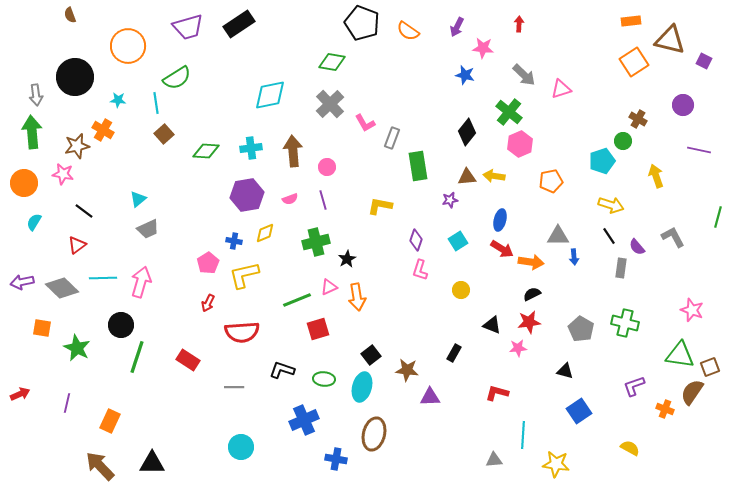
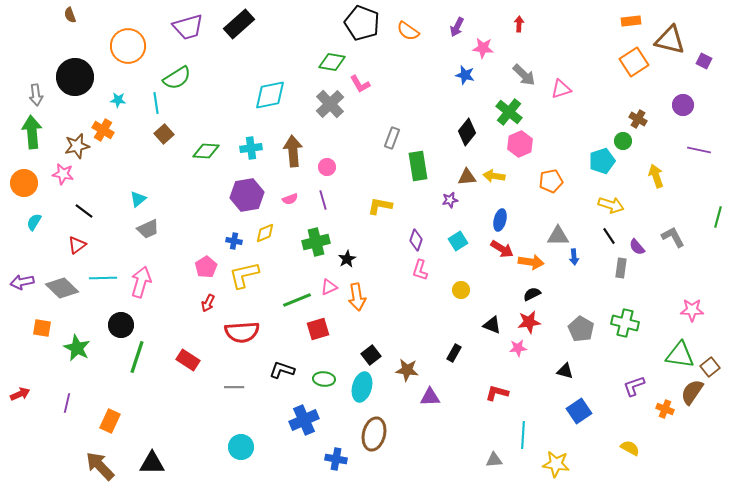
black rectangle at (239, 24): rotated 8 degrees counterclockwise
pink L-shape at (365, 123): moved 5 px left, 39 px up
pink pentagon at (208, 263): moved 2 px left, 4 px down
pink star at (692, 310): rotated 20 degrees counterclockwise
brown square at (710, 367): rotated 18 degrees counterclockwise
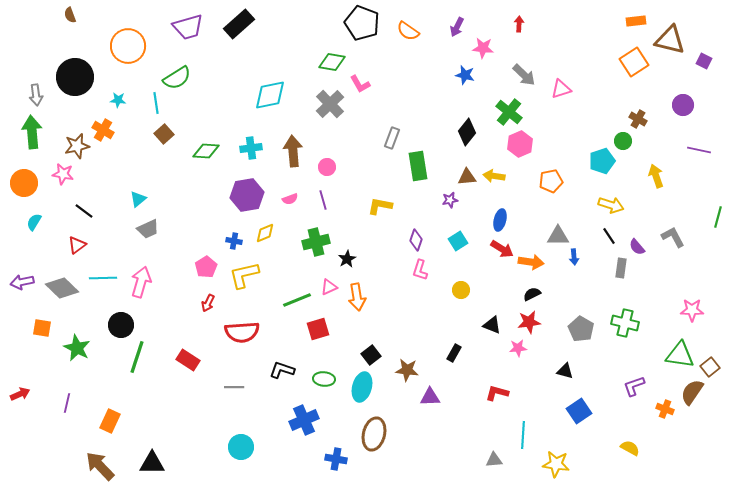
orange rectangle at (631, 21): moved 5 px right
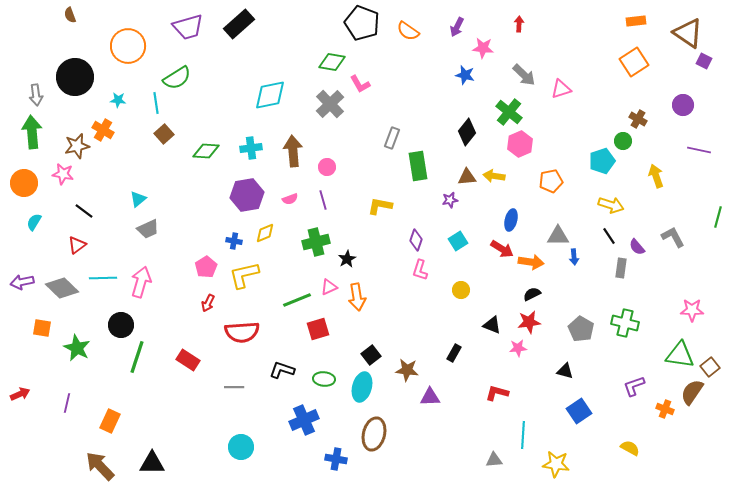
brown triangle at (670, 40): moved 18 px right, 7 px up; rotated 20 degrees clockwise
blue ellipse at (500, 220): moved 11 px right
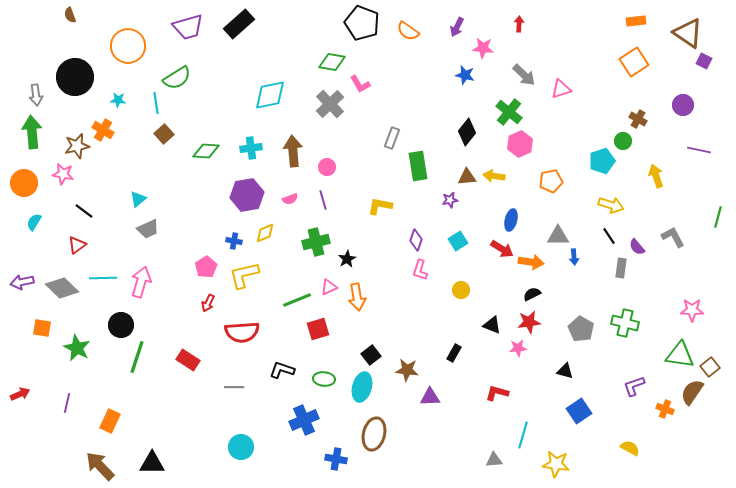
cyan line at (523, 435): rotated 12 degrees clockwise
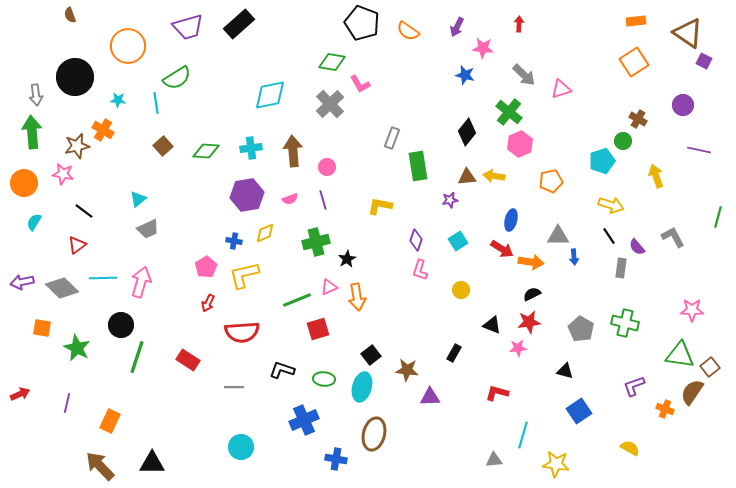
brown square at (164, 134): moved 1 px left, 12 px down
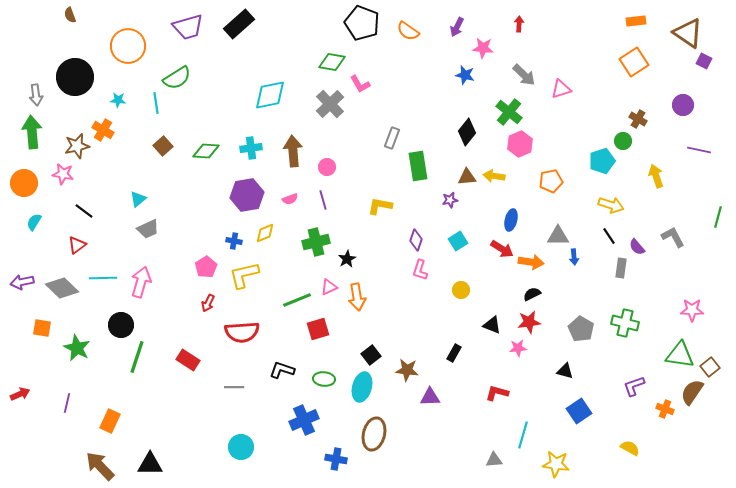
black triangle at (152, 463): moved 2 px left, 1 px down
